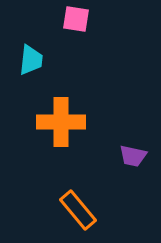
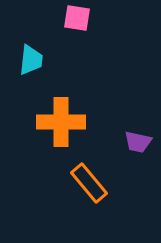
pink square: moved 1 px right, 1 px up
purple trapezoid: moved 5 px right, 14 px up
orange rectangle: moved 11 px right, 27 px up
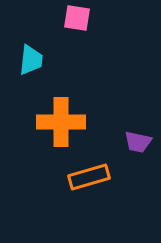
orange rectangle: moved 6 px up; rotated 66 degrees counterclockwise
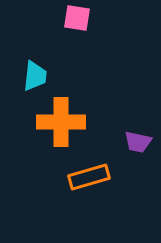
cyan trapezoid: moved 4 px right, 16 px down
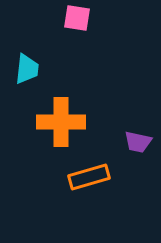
cyan trapezoid: moved 8 px left, 7 px up
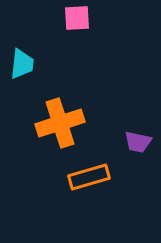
pink square: rotated 12 degrees counterclockwise
cyan trapezoid: moved 5 px left, 5 px up
orange cross: moved 1 px left, 1 px down; rotated 18 degrees counterclockwise
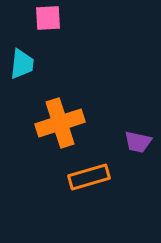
pink square: moved 29 px left
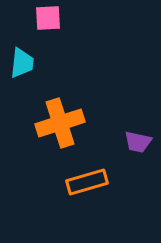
cyan trapezoid: moved 1 px up
orange rectangle: moved 2 px left, 5 px down
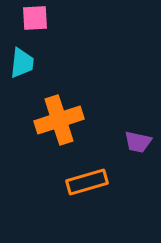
pink square: moved 13 px left
orange cross: moved 1 px left, 3 px up
